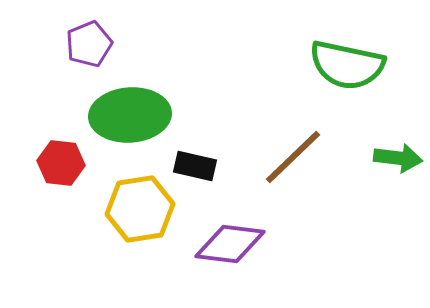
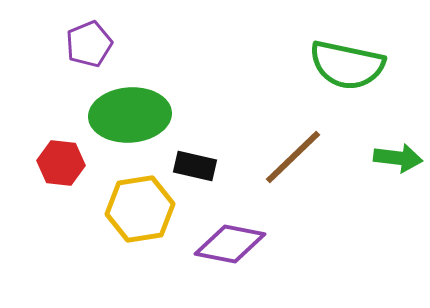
purple diamond: rotated 4 degrees clockwise
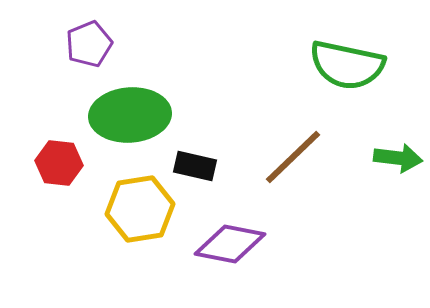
red hexagon: moved 2 px left
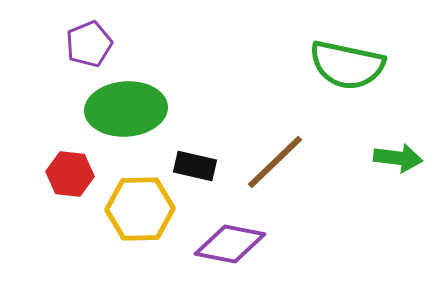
green ellipse: moved 4 px left, 6 px up
brown line: moved 18 px left, 5 px down
red hexagon: moved 11 px right, 11 px down
yellow hexagon: rotated 8 degrees clockwise
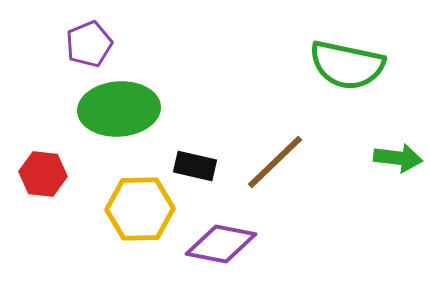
green ellipse: moved 7 px left
red hexagon: moved 27 px left
purple diamond: moved 9 px left
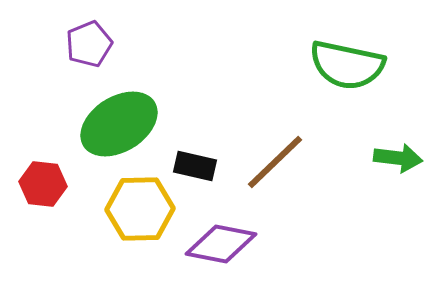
green ellipse: moved 15 px down; rotated 28 degrees counterclockwise
red hexagon: moved 10 px down
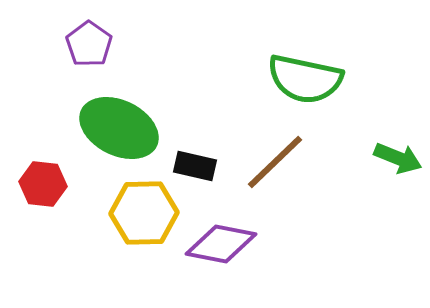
purple pentagon: rotated 15 degrees counterclockwise
green semicircle: moved 42 px left, 14 px down
green ellipse: moved 4 px down; rotated 58 degrees clockwise
green arrow: rotated 15 degrees clockwise
yellow hexagon: moved 4 px right, 4 px down
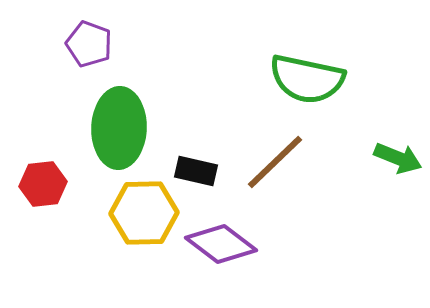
purple pentagon: rotated 15 degrees counterclockwise
green semicircle: moved 2 px right
green ellipse: rotated 66 degrees clockwise
black rectangle: moved 1 px right, 5 px down
red hexagon: rotated 12 degrees counterclockwise
purple diamond: rotated 26 degrees clockwise
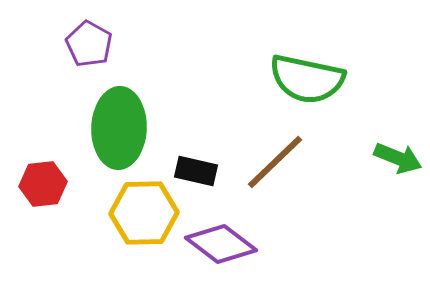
purple pentagon: rotated 9 degrees clockwise
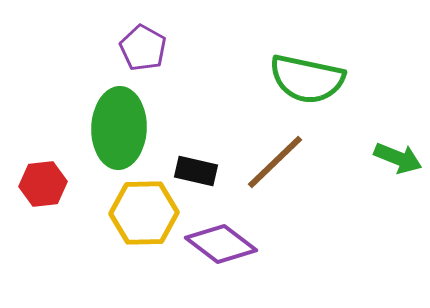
purple pentagon: moved 54 px right, 4 px down
